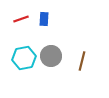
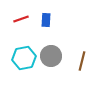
blue rectangle: moved 2 px right, 1 px down
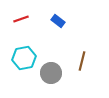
blue rectangle: moved 12 px right, 1 px down; rotated 56 degrees counterclockwise
gray circle: moved 17 px down
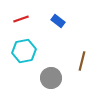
cyan hexagon: moved 7 px up
gray circle: moved 5 px down
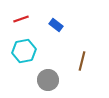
blue rectangle: moved 2 px left, 4 px down
gray circle: moved 3 px left, 2 px down
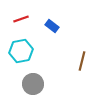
blue rectangle: moved 4 px left, 1 px down
cyan hexagon: moved 3 px left
gray circle: moved 15 px left, 4 px down
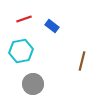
red line: moved 3 px right
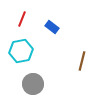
red line: moved 2 px left; rotated 49 degrees counterclockwise
blue rectangle: moved 1 px down
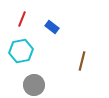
gray circle: moved 1 px right, 1 px down
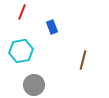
red line: moved 7 px up
blue rectangle: rotated 32 degrees clockwise
brown line: moved 1 px right, 1 px up
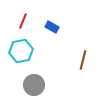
red line: moved 1 px right, 9 px down
blue rectangle: rotated 40 degrees counterclockwise
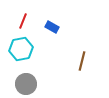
cyan hexagon: moved 2 px up
brown line: moved 1 px left, 1 px down
gray circle: moved 8 px left, 1 px up
